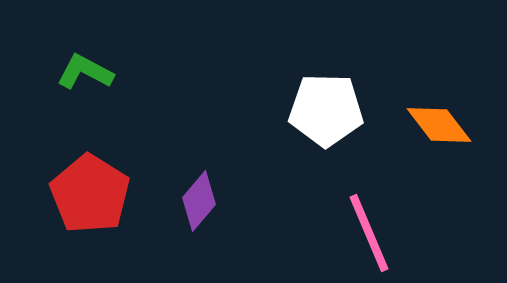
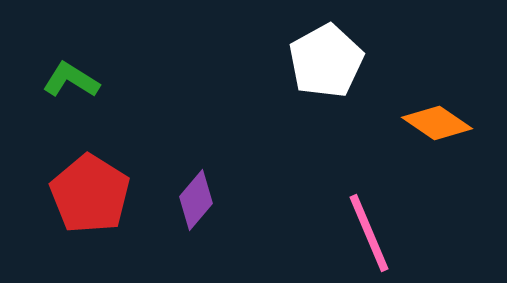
green L-shape: moved 14 px left, 8 px down; rotated 4 degrees clockwise
white pentagon: moved 49 px up; rotated 30 degrees counterclockwise
orange diamond: moved 2 px left, 2 px up; rotated 18 degrees counterclockwise
purple diamond: moved 3 px left, 1 px up
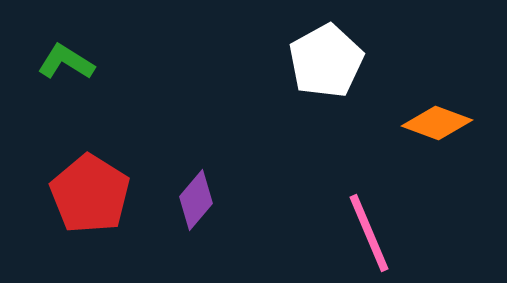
green L-shape: moved 5 px left, 18 px up
orange diamond: rotated 14 degrees counterclockwise
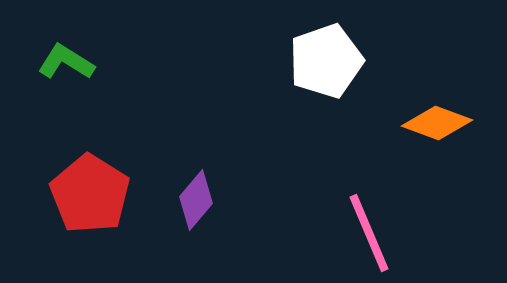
white pentagon: rotated 10 degrees clockwise
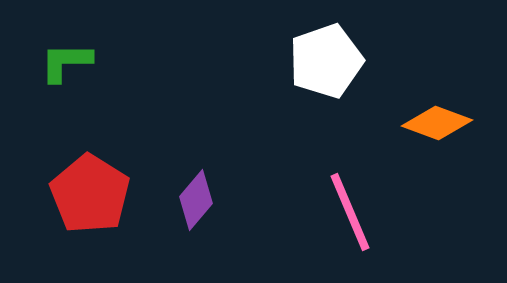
green L-shape: rotated 32 degrees counterclockwise
pink line: moved 19 px left, 21 px up
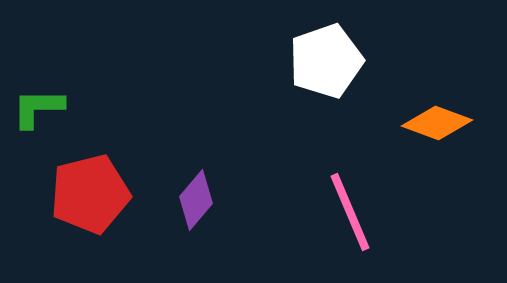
green L-shape: moved 28 px left, 46 px down
red pentagon: rotated 26 degrees clockwise
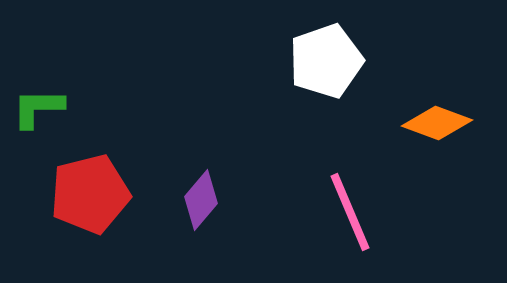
purple diamond: moved 5 px right
